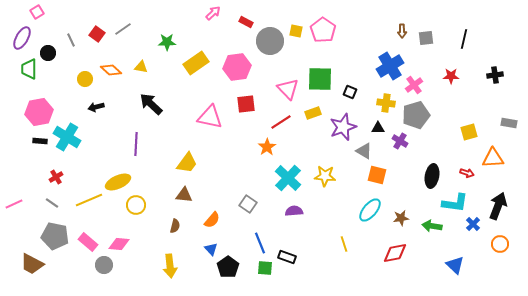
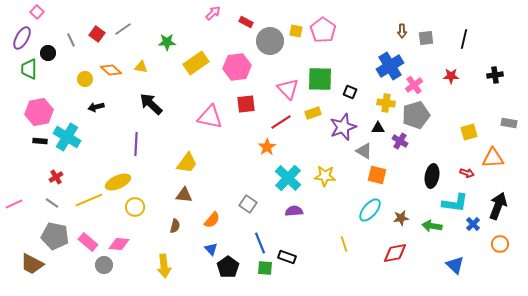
pink square at (37, 12): rotated 16 degrees counterclockwise
yellow circle at (136, 205): moved 1 px left, 2 px down
yellow arrow at (170, 266): moved 6 px left
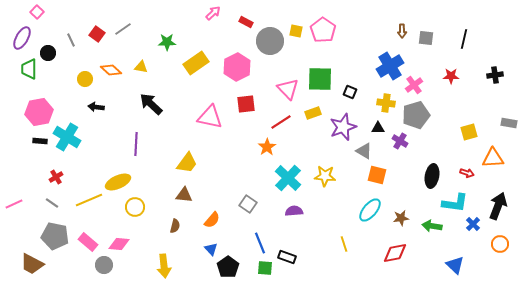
gray square at (426, 38): rotated 14 degrees clockwise
pink hexagon at (237, 67): rotated 20 degrees counterclockwise
black arrow at (96, 107): rotated 21 degrees clockwise
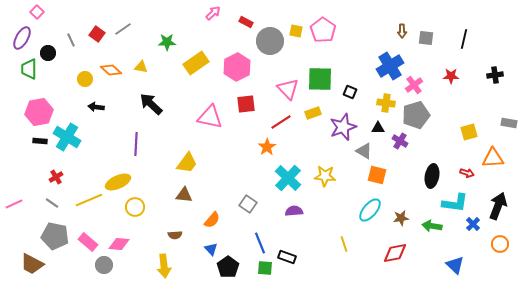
brown semicircle at (175, 226): moved 9 px down; rotated 72 degrees clockwise
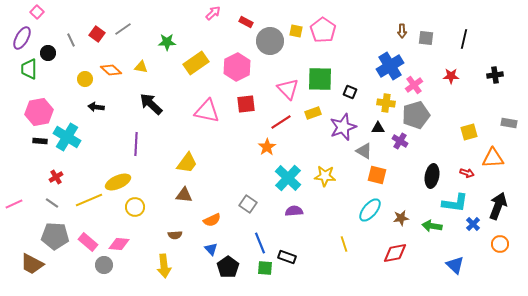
pink triangle at (210, 117): moved 3 px left, 6 px up
orange semicircle at (212, 220): rotated 24 degrees clockwise
gray pentagon at (55, 236): rotated 8 degrees counterclockwise
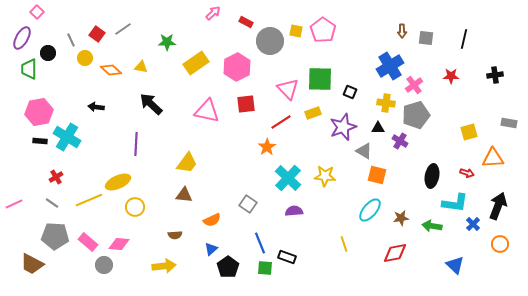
yellow circle at (85, 79): moved 21 px up
blue triangle at (211, 249): rotated 32 degrees clockwise
yellow arrow at (164, 266): rotated 90 degrees counterclockwise
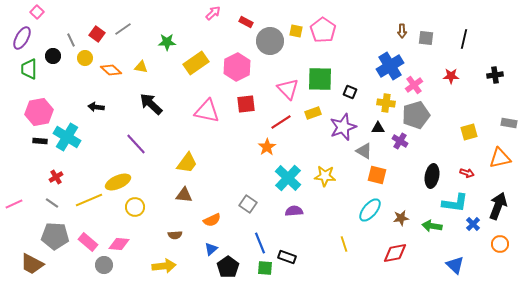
black circle at (48, 53): moved 5 px right, 3 px down
purple line at (136, 144): rotated 45 degrees counterclockwise
orange triangle at (493, 158): moved 7 px right; rotated 10 degrees counterclockwise
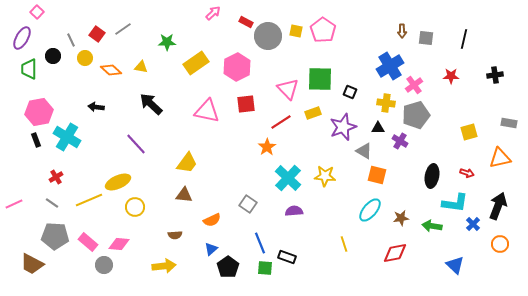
gray circle at (270, 41): moved 2 px left, 5 px up
black rectangle at (40, 141): moved 4 px left, 1 px up; rotated 64 degrees clockwise
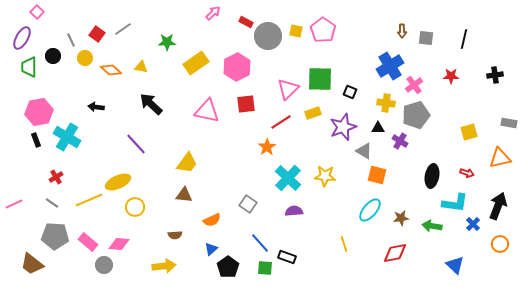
green trapezoid at (29, 69): moved 2 px up
pink triangle at (288, 89): rotated 30 degrees clockwise
blue line at (260, 243): rotated 20 degrees counterclockwise
brown trapezoid at (32, 264): rotated 10 degrees clockwise
